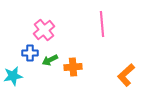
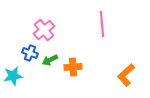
blue cross: rotated 21 degrees clockwise
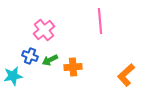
pink line: moved 2 px left, 3 px up
blue cross: moved 3 px down
